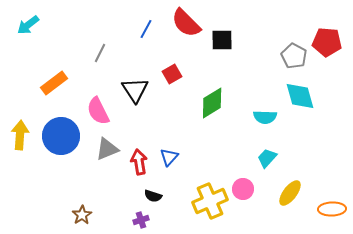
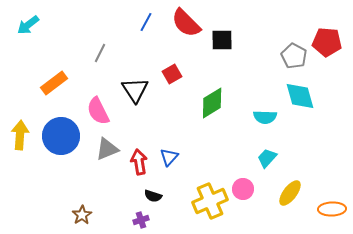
blue line: moved 7 px up
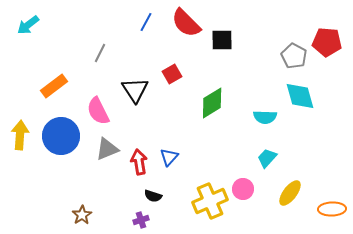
orange rectangle: moved 3 px down
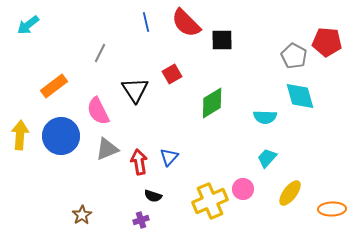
blue line: rotated 42 degrees counterclockwise
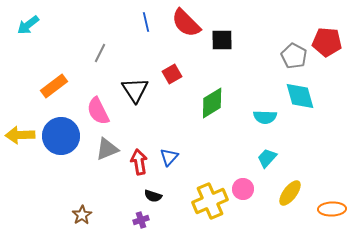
yellow arrow: rotated 96 degrees counterclockwise
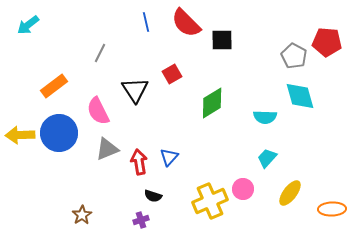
blue circle: moved 2 px left, 3 px up
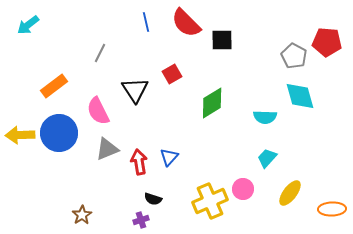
black semicircle: moved 3 px down
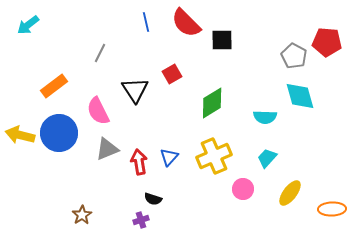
yellow arrow: rotated 16 degrees clockwise
yellow cross: moved 4 px right, 45 px up
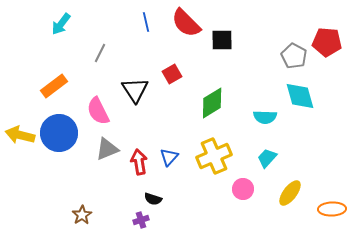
cyan arrow: moved 33 px right, 1 px up; rotated 15 degrees counterclockwise
